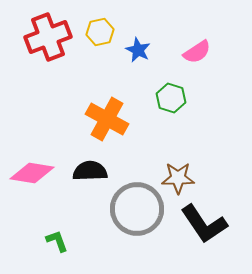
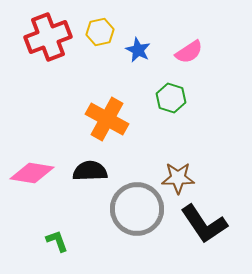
pink semicircle: moved 8 px left
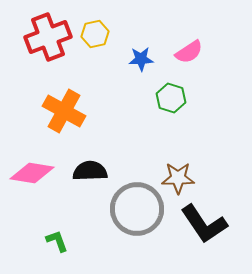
yellow hexagon: moved 5 px left, 2 px down
blue star: moved 3 px right, 9 px down; rotated 30 degrees counterclockwise
orange cross: moved 43 px left, 8 px up
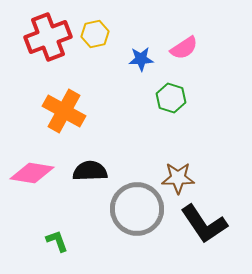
pink semicircle: moved 5 px left, 4 px up
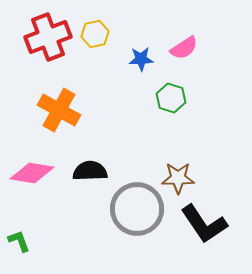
orange cross: moved 5 px left, 1 px up
green L-shape: moved 38 px left
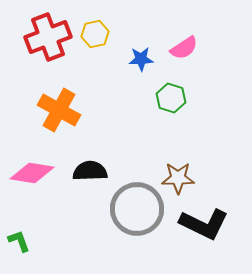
black L-shape: rotated 30 degrees counterclockwise
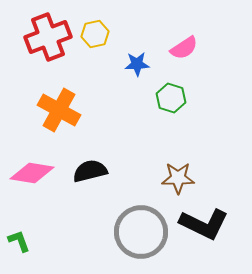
blue star: moved 4 px left, 5 px down
black semicircle: rotated 12 degrees counterclockwise
gray circle: moved 4 px right, 23 px down
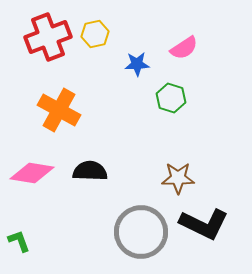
black semicircle: rotated 16 degrees clockwise
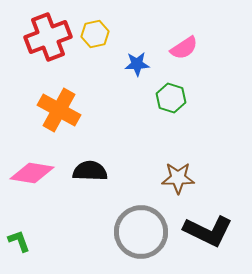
black L-shape: moved 4 px right, 7 px down
